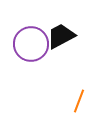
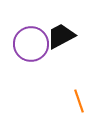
orange line: rotated 40 degrees counterclockwise
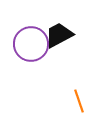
black trapezoid: moved 2 px left, 1 px up
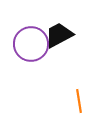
orange line: rotated 10 degrees clockwise
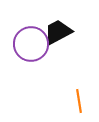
black trapezoid: moved 1 px left, 3 px up
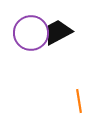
purple circle: moved 11 px up
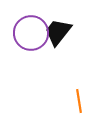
black trapezoid: rotated 24 degrees counterclockwise
